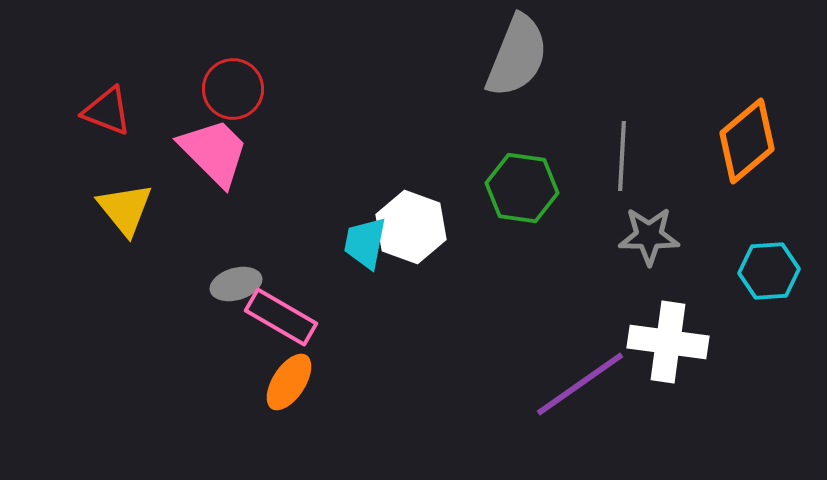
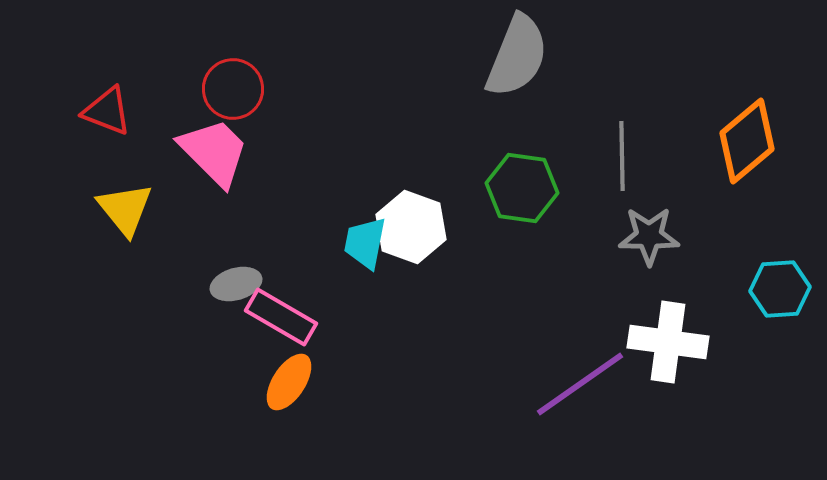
gray line: rotated 4 degrees counterclockwise
cyan hexagon: moved 11 px right, 18 px down
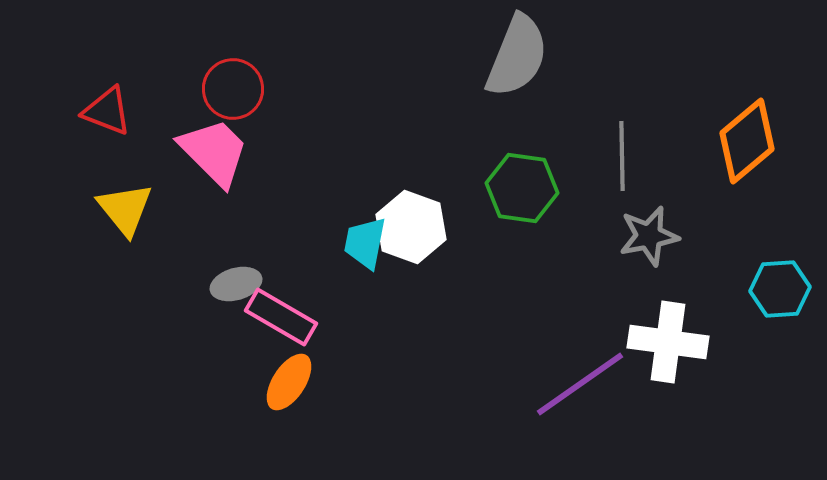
gray star: rotated 12 degrees counterclockwise
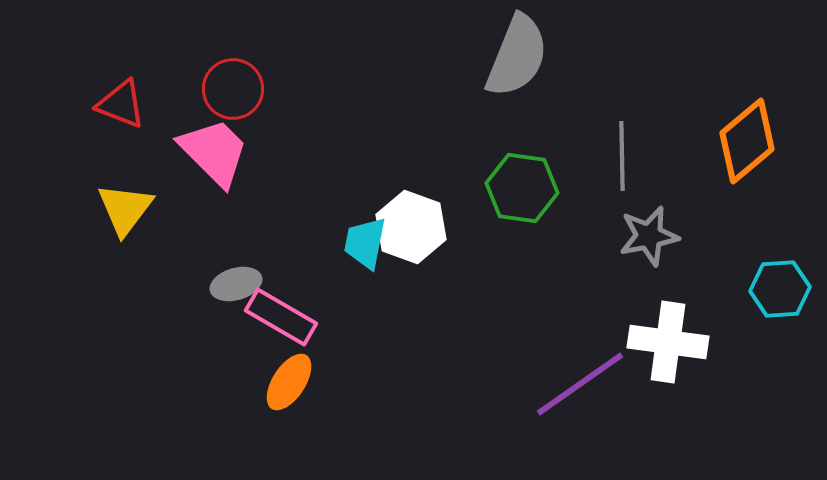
red triangle: moved 14 px right, 7 px up
yellow triangle: rotated 16 degrees clockwise
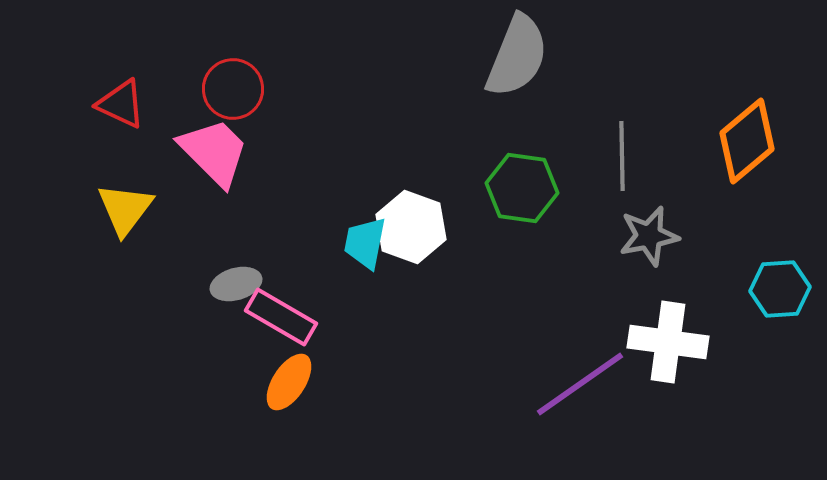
red triangle: rotated 4 degrees clockwise
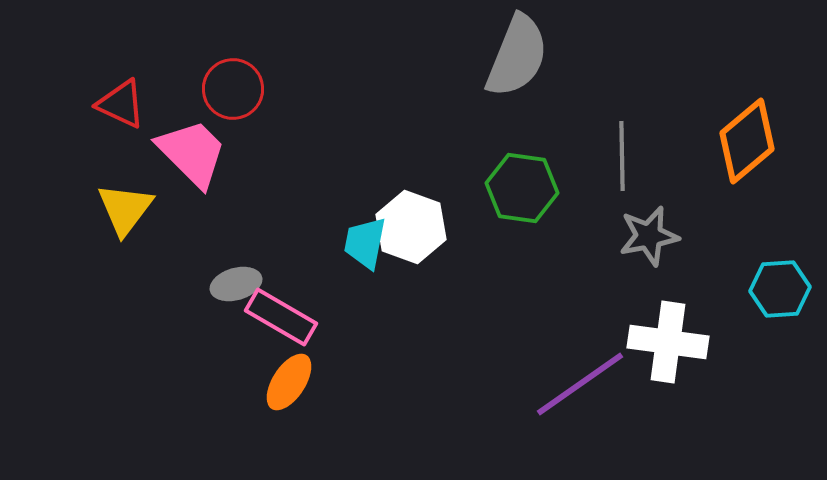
pink trapezoid: moved 22 px left, 1 px down
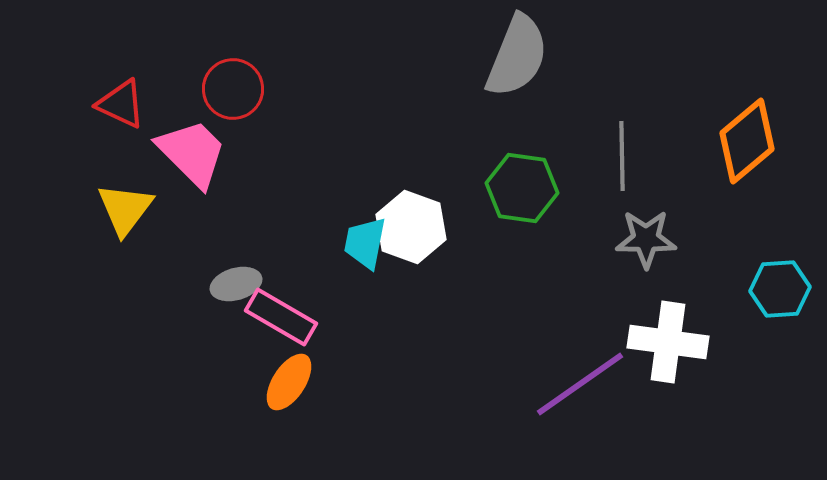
gray star: moved 3 px left, 3 px down; rotated 12 degrees clockwise
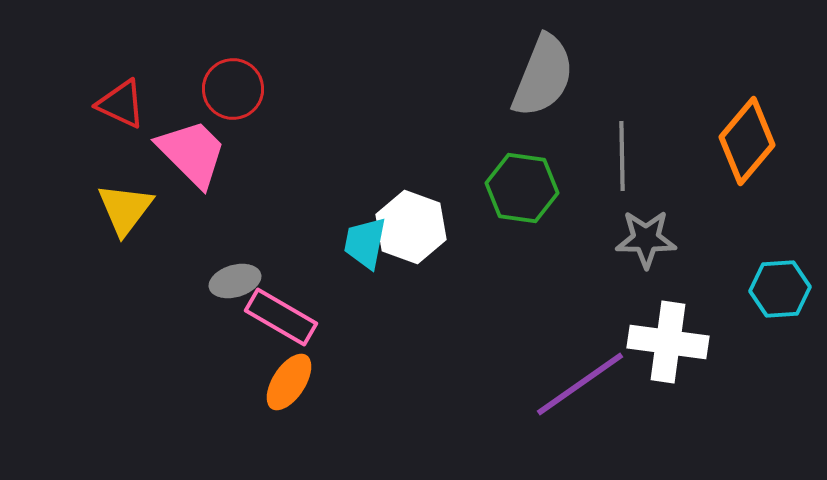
gray semicircle: moved 26 px right, 20 px down
orange diamond: rotated 10 degrees counterclockwise
gray ellipse: moved 1 px left, 3 px up
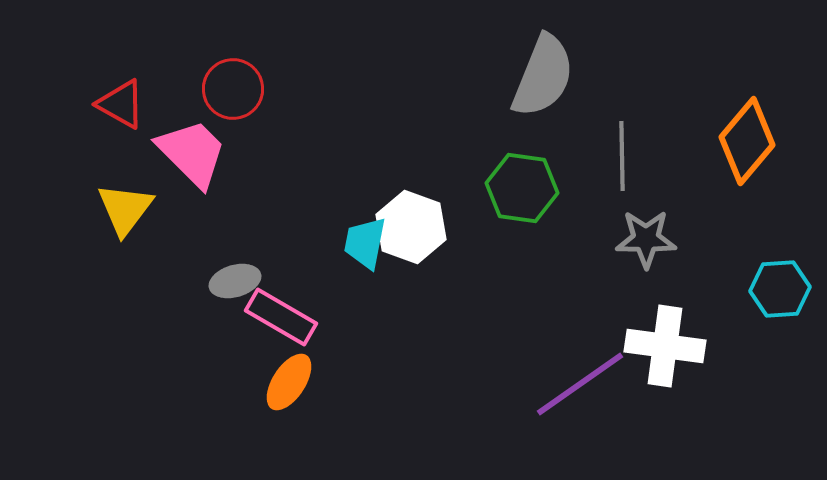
red triangle: rotated 4 degrees clockwise
white cross: moved 3 px left, 4 px down
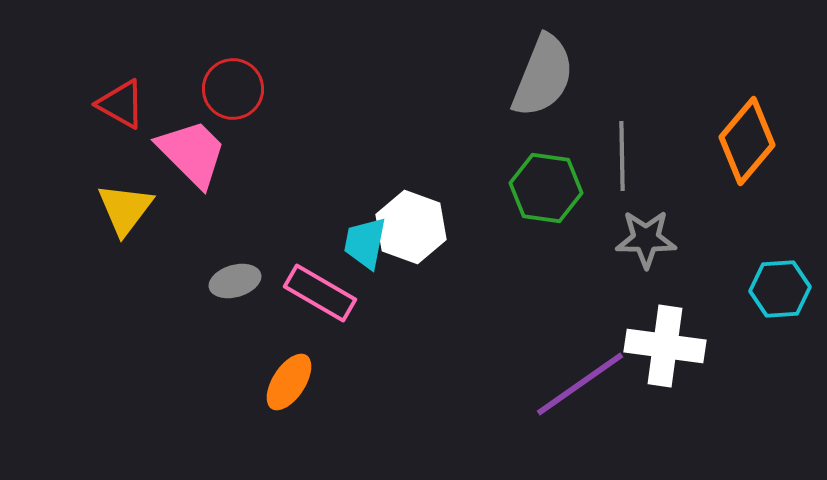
green hexagon: moved 24 px right
pink rectangle: moved 39 px right, 24 px up
